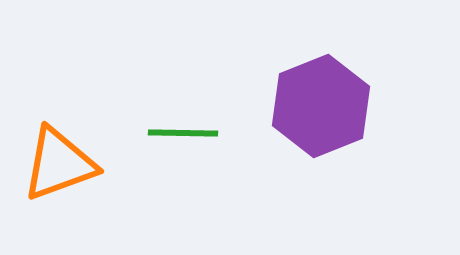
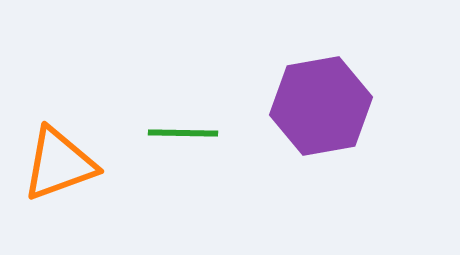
purple hexagon: rotated 12 degrees clockwise
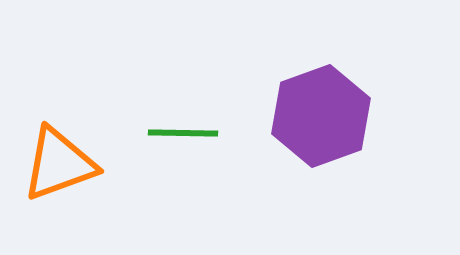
purple hexagon: moved 10 px down; rotated 10 degrees counterclockwise
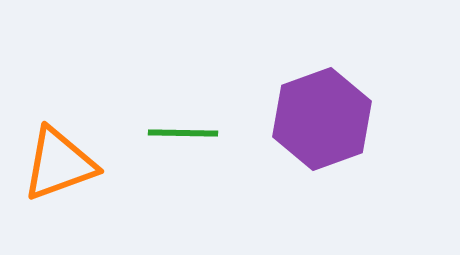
purple hexagon: moved 1 px right, 3 px down
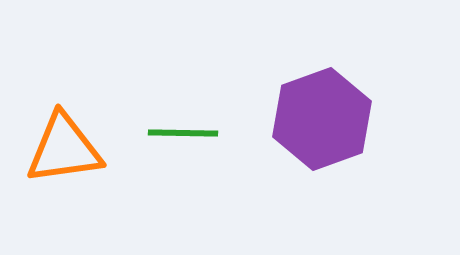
orange triangle: moved 5 px right, 15 px up; rotated 12 degrees clockwise
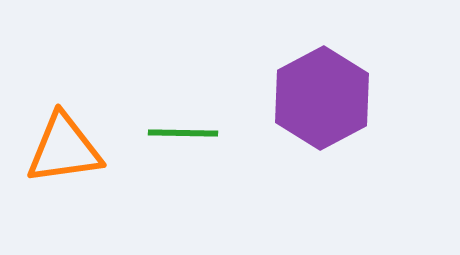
purple hexagon: moved 21 px up; rotated 8 degrees counterclockwise
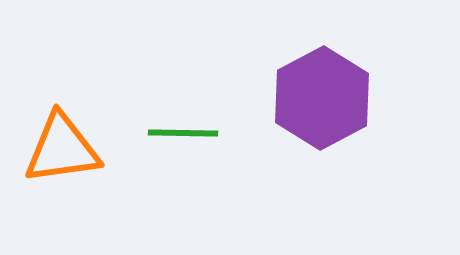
orange triangle: moved 2 px left
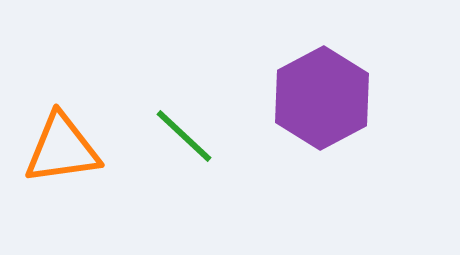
green line: moved 1 px right, 3 px down; rotated 42 degrees clockwise
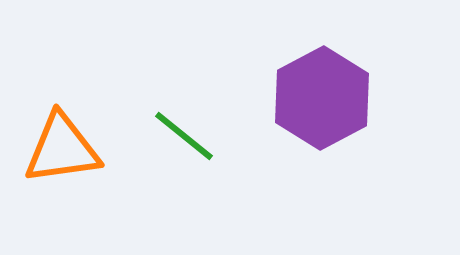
green line: rotated 4 degrees counterclockwise
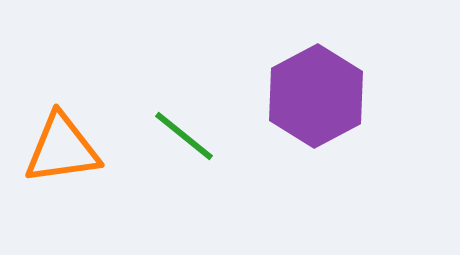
purple hexagon: moved 6 px left, 2 px up
